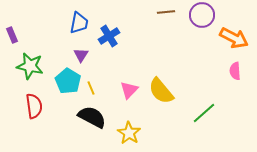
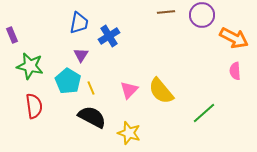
yellow star: rotated 15 degrees counterclockwise
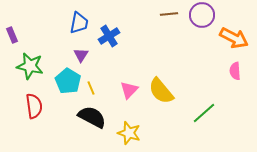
brown line: moved 3 px right, 2 px down
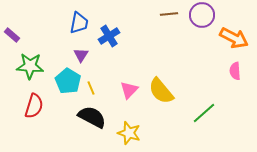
purple rectangle: rotated 28 degrees counterclockwise
green star: rotated 8 degrees counterclockwise
red semicircle: rotated 25 degrees clockwise
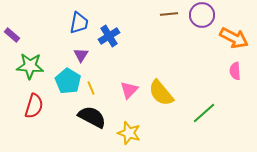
yellow semicircle: moved 2 px down
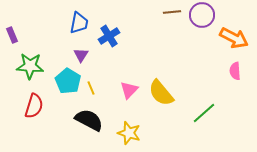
brown line: moved 3 px right, 2 px up
purple rectangle: rotated 28 degrees clockwise
black semicircle: moved 3 px left, 3 px down
